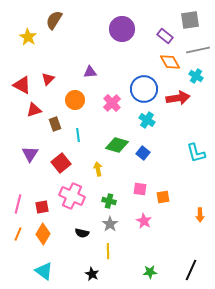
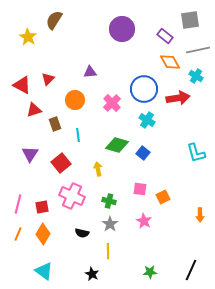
orange square at (163, 197): rotated 16 degrees counterclockwise
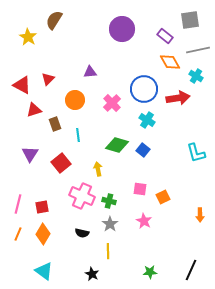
blue square at (143, 153): moved 3 px up
pink cross at (72, 196): moved 10 px right
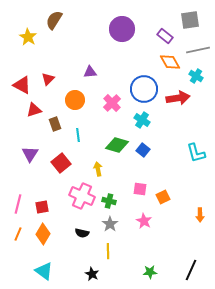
cyan cross at (147, 120): moved 5 px left
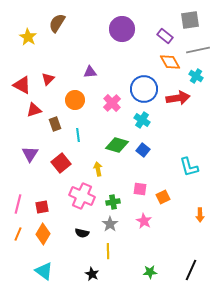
brown semicircle at (54, 20): moved 3 px right, 3 px down
cyan L-shape at (196, 153): moved 7 px left, 14 px down
green cross at (109, 201): moved 4 px right, 1 px down; rotated 24 degrees counterclockwise
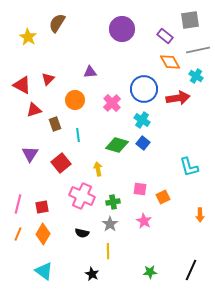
blue square at (143, 150): moved 7 px up
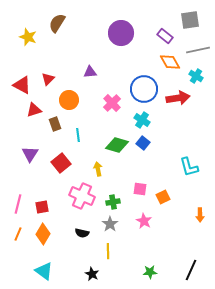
purple circle at (122, 29): moved 1 px left, 4 px down
yellow star at (28, 37): rotated 12 degrees counterclockwise
orange circle at (75, 100): moved 6 px left
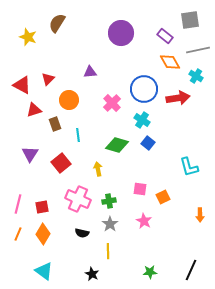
blue square at (143, 143): moved 5 px right
pink cross at (82, 196): moved 4 px left, 3 px down
green cross at (113, 202): moved 4 px left, 1 px up
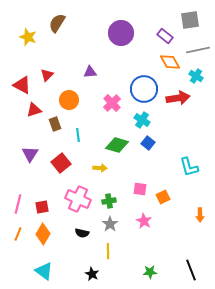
red triangle at (48, 79): moved 1 px left, 4 px up
yellow arrow at (98, 169): moved 2 px right, 1 px up; rotated 104 degrees clockwise
black line at (191, 270): rotated 45 degrees counterclockwise
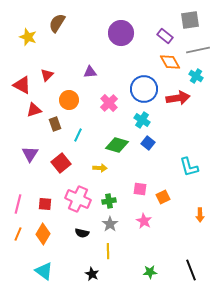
pink cross at (112, 103): moved 3 px left
cyan line at (78, 135): rotated 32 degrees clockwise
red square at (42, 207): moved 3 px right, 3 px up; rotated 16 degrees clockwise
